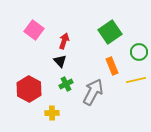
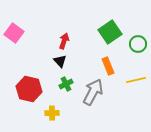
pink square: moved 20 px left, 3 px down
green circle: moved 1 px left, 8 px up
orange rectangle: moved 4 px left
red hexagon: rotated 15 degrees counterclockwise
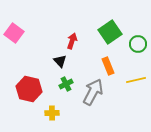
red arrow: moved 8 px right
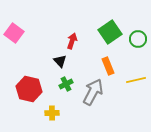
green circle: moved 5 px up
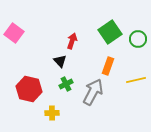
orange rectangle: rotated 42 degrees clockwise
